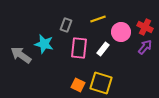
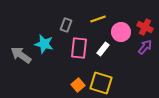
orange square: rotated 24 degrees clockwise
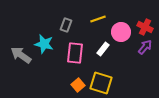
pink rectangle: moved 4 px left, 5 px down
